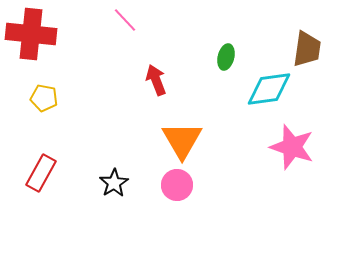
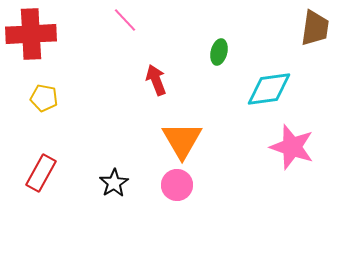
red cross: rotated 9 degrees counterclockwise
brown trapezoid: moved 8 px right, 21 px up
green ellipse: moved 7 px left, 5 px up
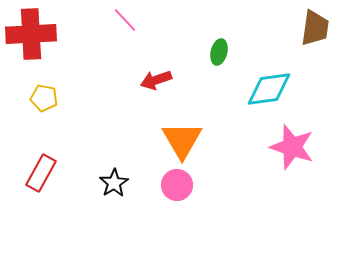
red arrow: rotated 88 degrees counterclockwise
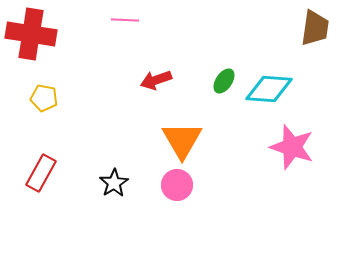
pink line: rotated 44 degrees counterclockwise
red cross: rotated 12 degrees clockwise
green ellipse: moved 5 px right, 29 px down; rotated 20 degrees clockwise
cyan diamond: rotated 12 degrees clockwise
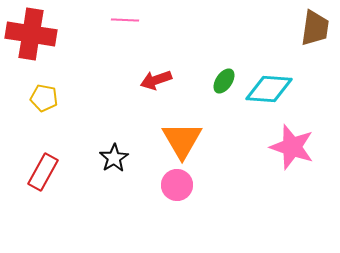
red rectangle: moved 2 px right, 1 px up
black star: moved 25 px up
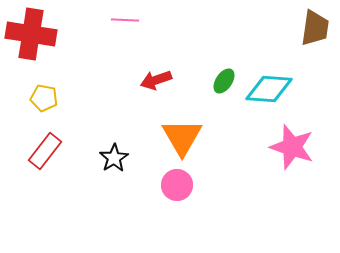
orange triangle: moved 3 px up
red rectangle: moved 2 px right, 21 px up; rotated 9 degrees clockwise
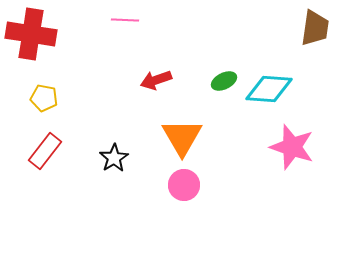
green ellipse: rotated 30 degrees clockwise
pink circle: moved 7 px right
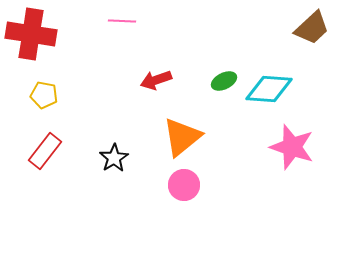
pink line: moved 3 px left, 1 px down
brown trapezoid: moved 3 px left; rotated 39 degrees clockwise
yellow pentagon: moved 3 px up
orange triangle: rotated 21 degrees clockwise
